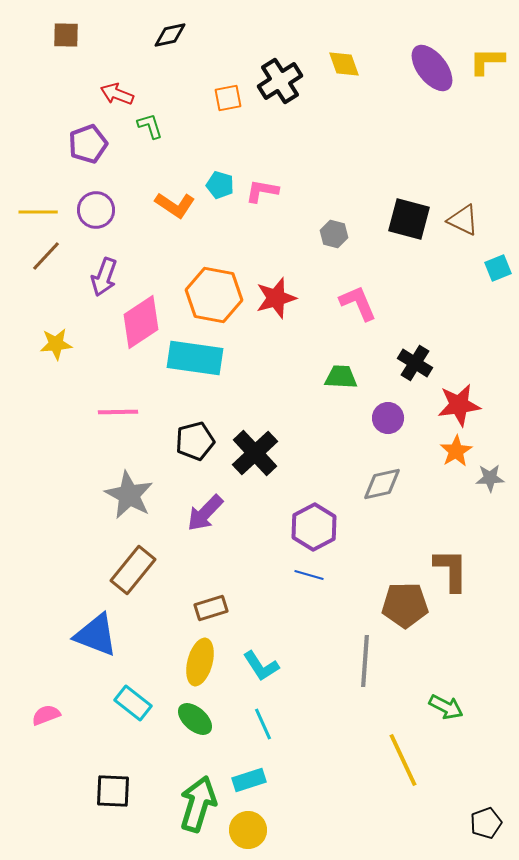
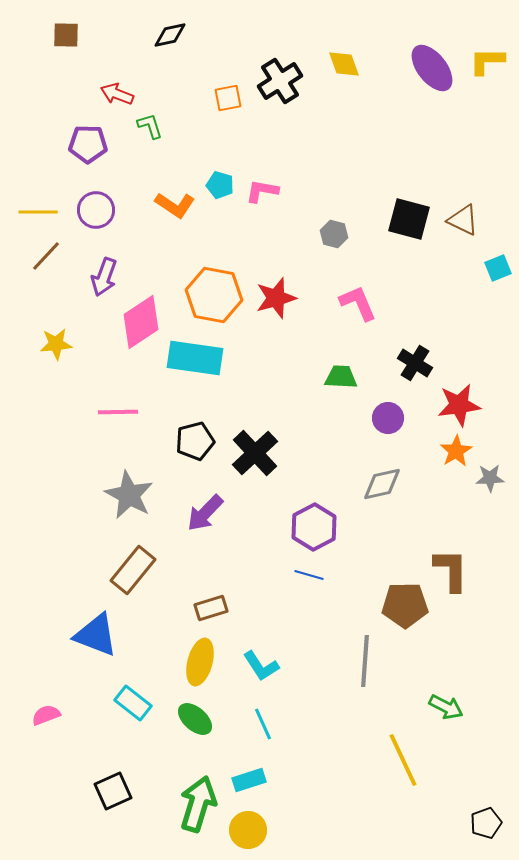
purple pentagon at (88, 144): rotated 21 degrees clockwise
black square at (113, 791): rotated 27 degrees counterclockwise
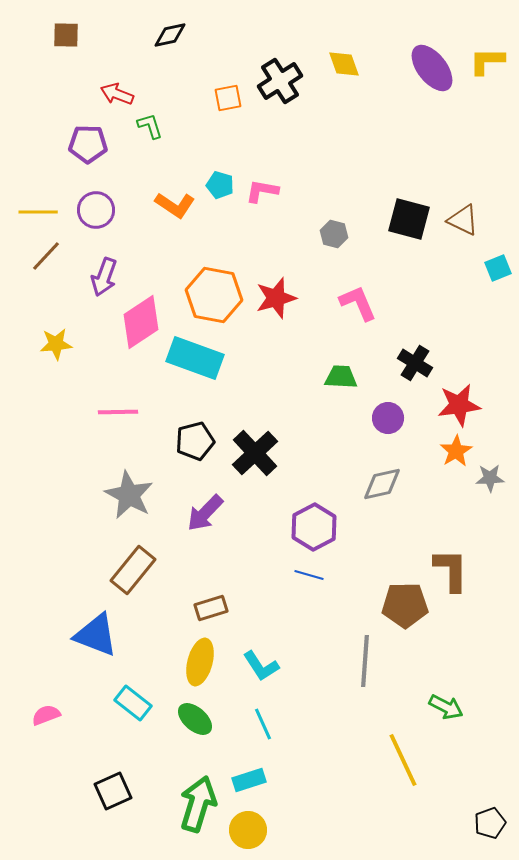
cyan rectangle at (195, 358): rotated 12 degrees clockwise
black pentagon at (486, 823): moved 4 px right
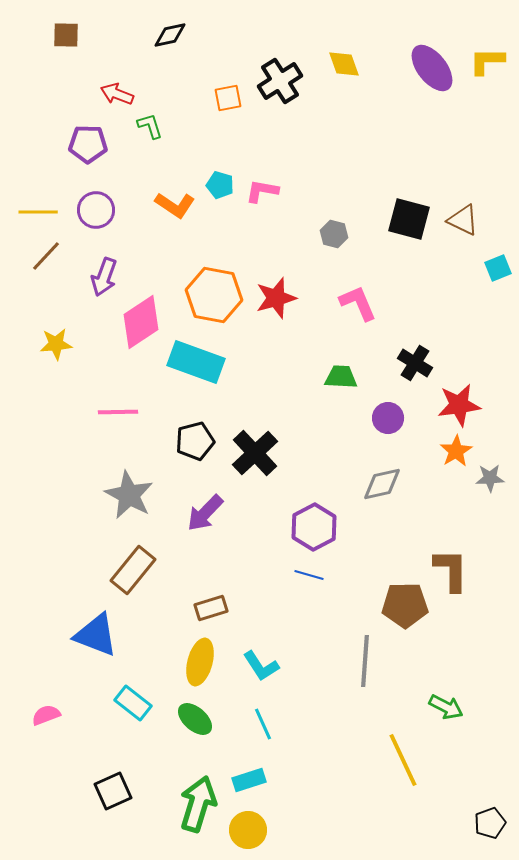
cyan rectangle at (195, 358): moved 1 px right, 4 px down
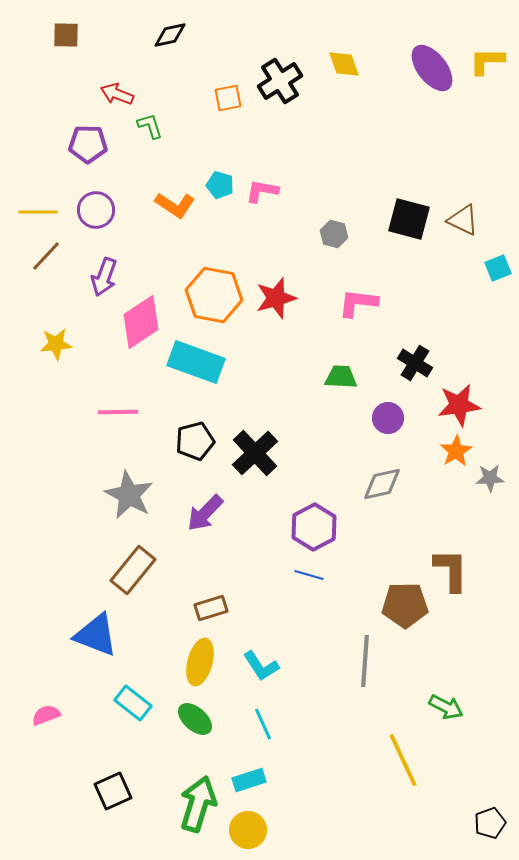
pink L-shape at (358, 303): rotated 60 degrees counterclockwise
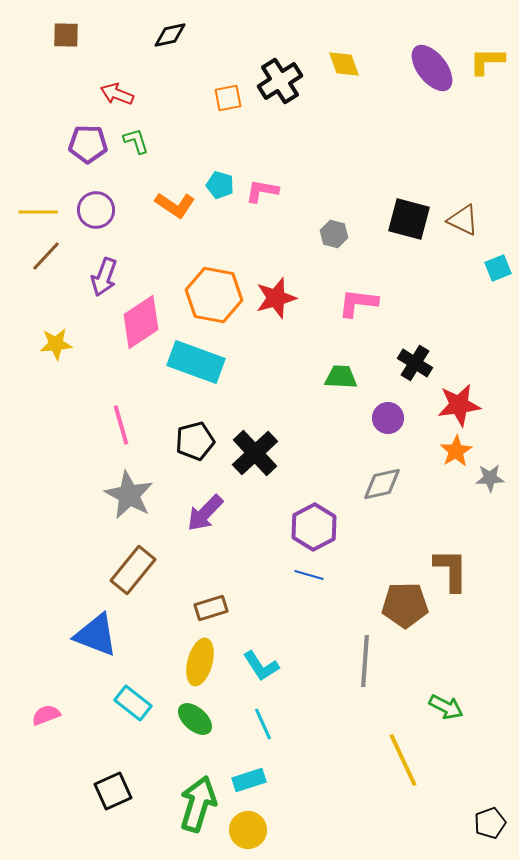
green L-shape at (150, 126): moved 14 px left, 15 px down
pink line at (118, 412): moved 3 px right, 13 px down; rotated 75 degrees clockwise
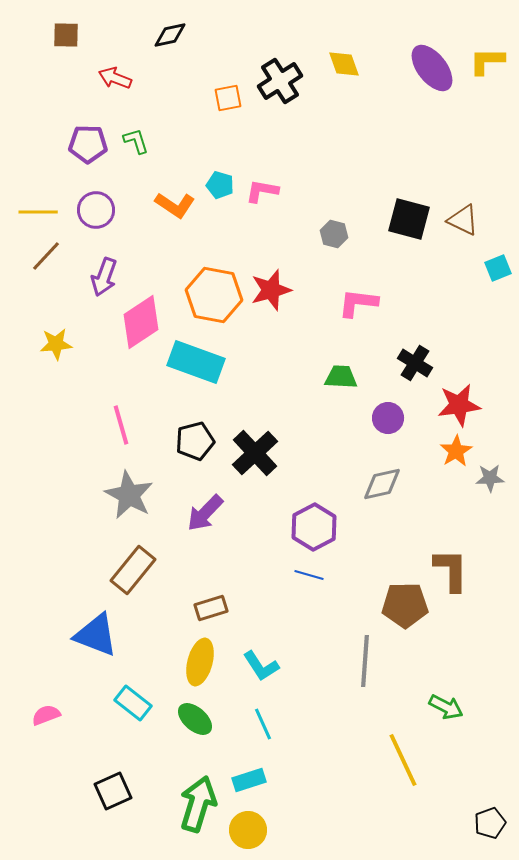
red arrow at (117, 94): moved 2 px left, 16 px up
red star at (276, 298): moved 5 px left, 8 px up
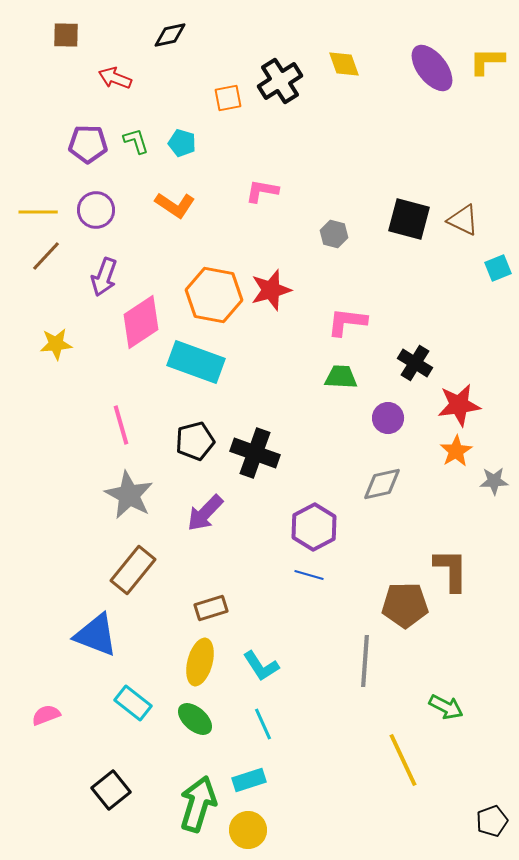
cyan pentagon at (220, 185): moved 38 px left, 42 px up
pink L-shape at (358, 303): moved 11 px left, 19 px down
black cross at (255, 453): rotated 27 degrees counterclockwise
gray star at (490, 478): moved 4 px right, 3 px down
black square at (113, 791): moved 2 px left, 1 px up; rotated 15 degrees counterclockwise
black pentagon at (490, 823): moved 2 px right, 2 px up
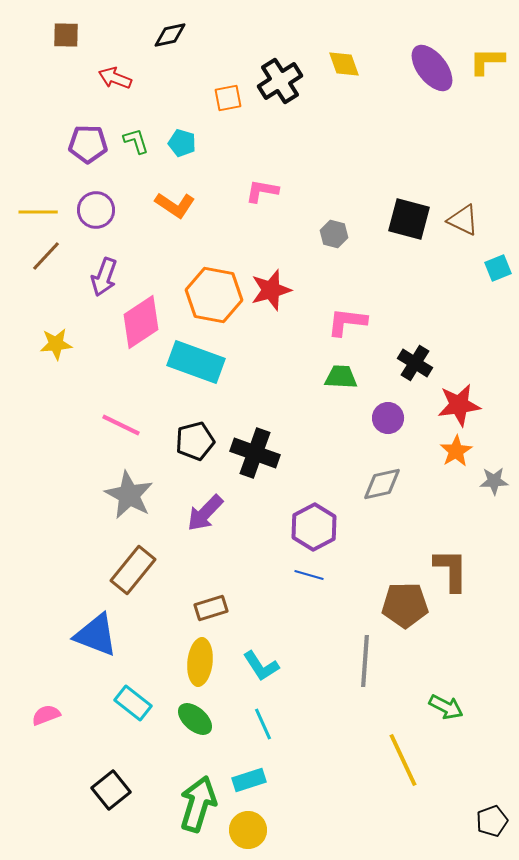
pink line at (121, 425): rotated 48 degrees counterclockwise
yellow ellipse at (200, 662): rotated 9 degrees counterclockwise
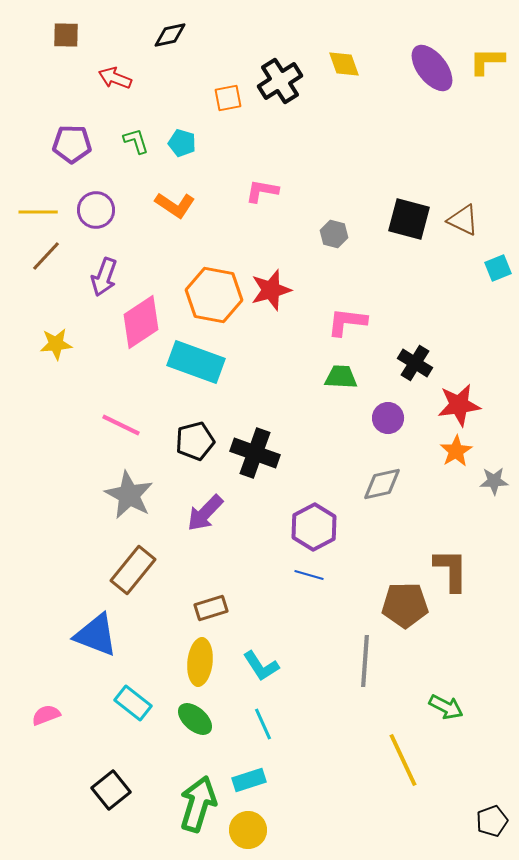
purple pentagon at (88, 144): moved 16 px left
